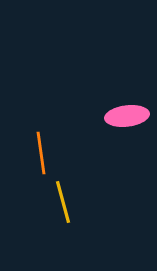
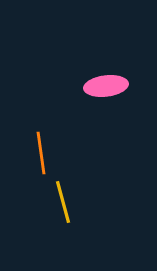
pink ellipse: moved 21 px left, 30 px up
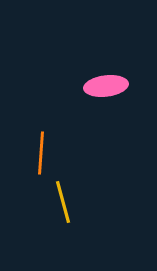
orange line: rotated 12 degrees clockwise
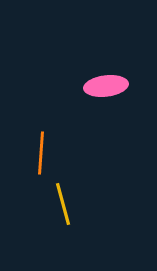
yellow line: moved 2 px down
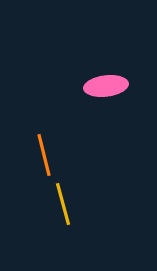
orange line: moved 3 px right, 2 px down; rotated 18 degrees counterclockwise
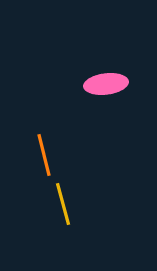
pink ellipse: moved 2 px up
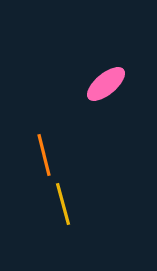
pink ellipse: rotated 33 degrees counterclockwise
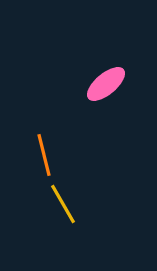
yellow line: rotated 15 degrees counterclockwise
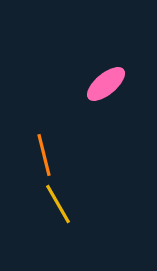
yellow line: moved 5 px left
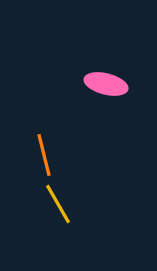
pink ellipse: rotated 54 degrees clockwise
